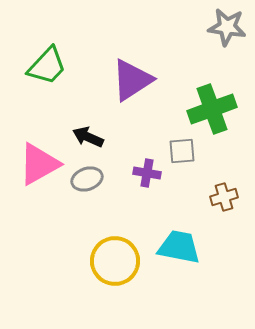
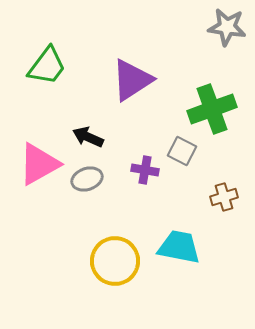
green trapezoid: rotated 6 degrees counterclockwise
gray square: rotated 32 degrees clockwise
purple cross: moved 2 px left, 3 px up
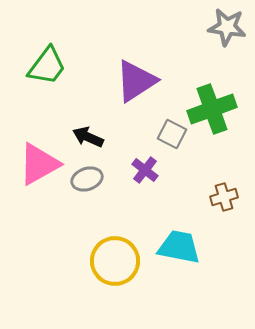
purple triangle: moved 4 px right, 1 px down
gray square: moved 10 px left, 17 px up
purple cross: rotated 28 degrees clockwise
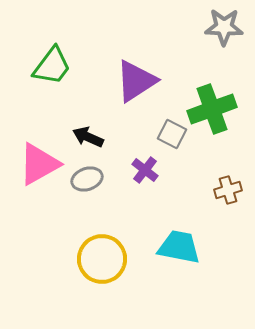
gray star: moved 3 px left; rotated 6 degrees counterclockwise
green trapezoid: moved 5 px right
brown cross: moved 4 px right, 7 px up
yellow circle: moved 13 px left, 2 px up
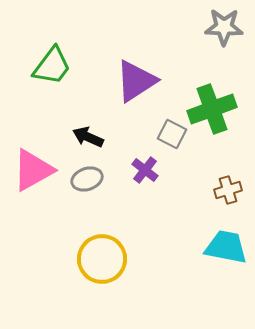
pink triangle: moved 6 px left, 6 px down
cyan trapezoid: moved 47 px right
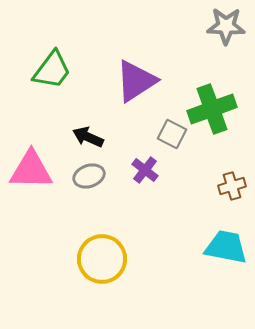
gray star: moved 2 px right, 1 px up
green trapezoid: moved 4 px down
pink triangle: moved 2 px left; rotated 30 degrees clockwise
gray ellipse: moved 2 px right, 3 px up
brown cross: moved 4 px right, 4 px up
